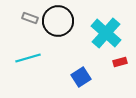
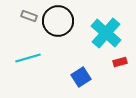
gray rectangle: moved 1 px left, 2 px up
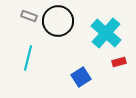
cyan line: rotated 60 degrees counterclockwise
red rectangle: moved 1 px left
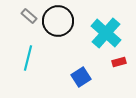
gray rectangle: rotated 21 degrees clockwise
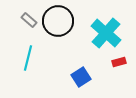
gray rectangle: moved 4 px down
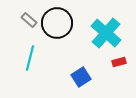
black circle: moved 1 px left, 2 px down
cyan line: moved 2 px right
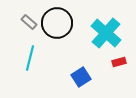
gray rectangle: moved 2 px down
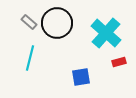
blue square: rotated 24 degrees clockwise
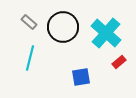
black circle: moved 6 px right, 4 px down
red rectangle: rotated 24 degrees counterclockwise
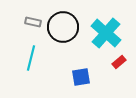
gray rectangle: moved 4 px right; rotated 28 degrees counterclockwise
cyan line: moved 1 px right
